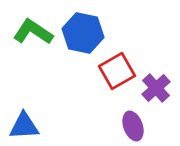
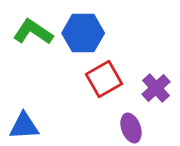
blue hexagon: rotated 12 degrees counterclockwise
red square: moved 13 px left, 8 px down
purple ellipse: moved 2 px left, 2 px down
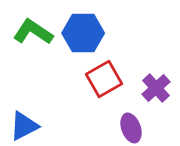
blue triangle: rotated 24 degrees counterclockwise
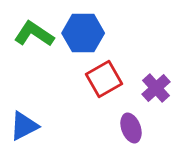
green L-shape: moved 1 px right, 2 px down
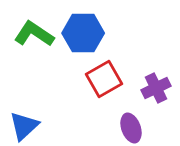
purple cross: rotated 16 degrees clockwise
blue triangle: rotated 16 degrees counterclockwise
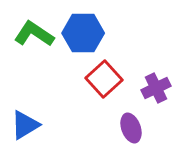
red square: rotated 12 degrees counterclockwise
blue triangle: moved 1 px right, 1 px up; rotated 12 degrees clockwise
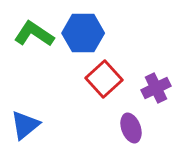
blue triangle: rotated 8 degrees counterclockwise
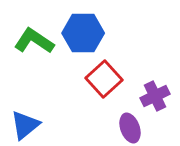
green L-shape: moved 7 px down
purple cross: moved 1 px left, 8 px down
purple ellipse: moved 1 px left
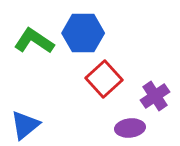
purple cross: rotated 8 degrees counterclockwise
purple ellipse: rotated 76 degrees counterclockwise
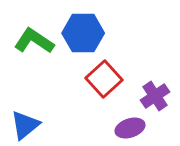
purple ellipse: rotated 12 degrees counterclockwise
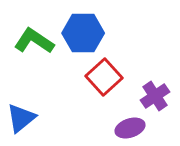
red square: moved 2 px up
blue triangle: moved 4 px left, 7 px up
